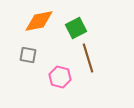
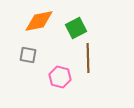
brown line: rotated 16 degrees clockwise
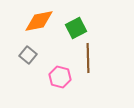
gray square: rotated 30 degrees clockwise
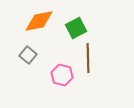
pink hexagon: moved 2 px right, 2 px up
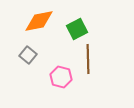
green square: moved 1 px right, 1 px down
brown line: moved 1 px down
pink hexagon: moved 1 px left, 2 px down
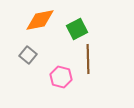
orange diamond: moved 1 px right, 1 px up
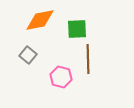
green square: rotated 25 degrees clockwise
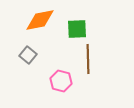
pink hexagon: moved 4 px down
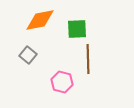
pink hexagon: moved 1 px right, 1 px down
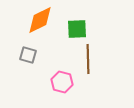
orange diamond: rotated 16 degrees counterclockwise
gray square: rotated 24 degrees counterclockwise
